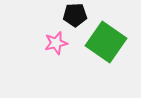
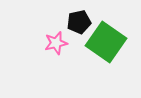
black pentagon: moved 4 px right, 7 px down; rotated 10 degrees counterclockwise
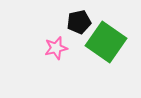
pink star: moved 5 px down
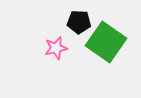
black pentagon: rotated 15 degrees clockwise
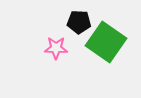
pink star: rotated 15 degrees clockwise
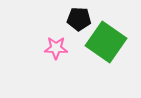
black pentagon: moved 3 px up
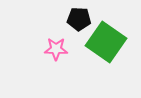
pink star: moved 1 px down
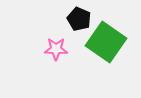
black pentagon: rotated 20 degrees clockwise
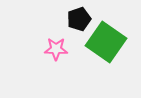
black pentagon: rotated 30 degrees clockwise
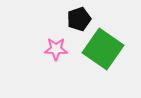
green square: moved 3 px left, 7 px down
